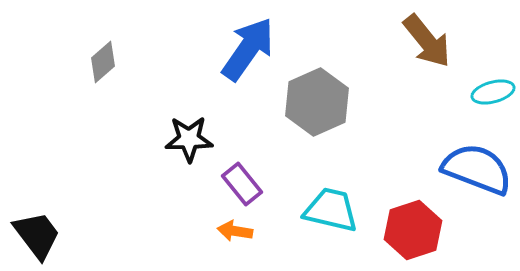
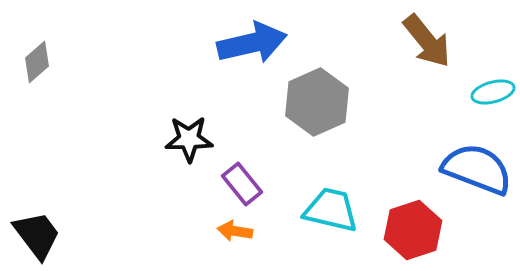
blue arrow: moved 4 px right, 6 px up; rotated 42 degrees clockwise
gray diamond: moved 66 px left
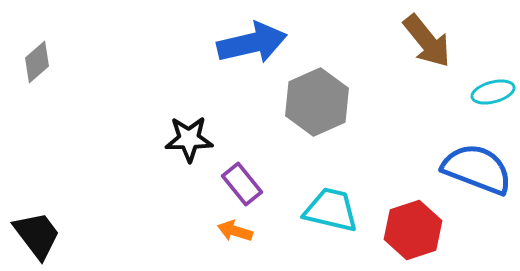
orange arrow: rotated 8 degrees clockwise
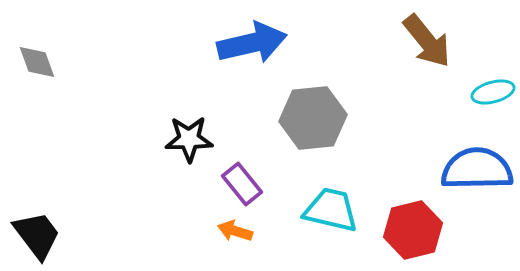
gray diamond: rotated 69 degrees counterclockwise
gray hexagon: moved 4 px left, 16 px down; rotated 18 degrees clockwise
blue semicircle: rotated 22 degrees counterclockwise
red hexagon: rotated 4 degrees clockwise
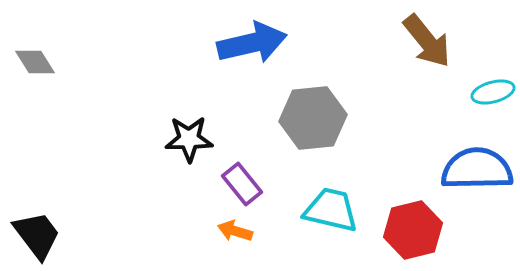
gray diamond: moved 2 px left; rotated 12 degrees counterclockwise
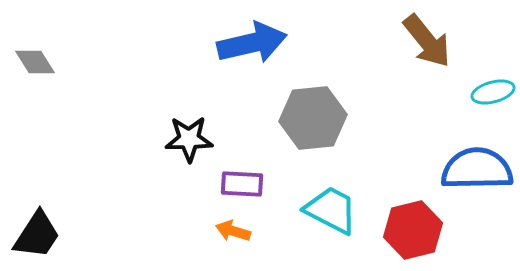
purple rectangle: rotated 48 degrees counterclockwise
cyan trapezoid: rotated 14 degrees clockwise
orange arrow: moved 2 px left
black trapezoid: rotated 70 degrees clockwise
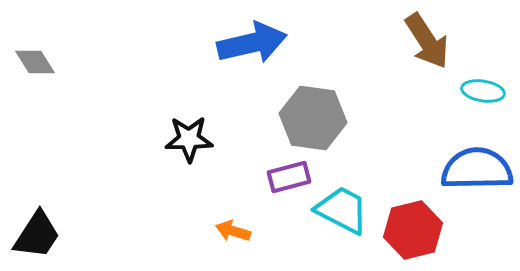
brown arrow: rotated 6 degrees clockwise
cyan ellipse: moved 10 px left, 1 px up; rotated 24 degrees clockwise
gray hexagon: rotated 14 degrees clockwise
purple rectangle: moved 47 px right, 7 px up; rotated 18 degrees counterclockwise
cyan trapezoid: moved 11 px right
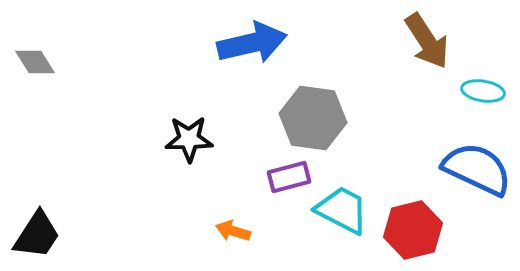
blue semicircle: rotated 26 degrees clockwise
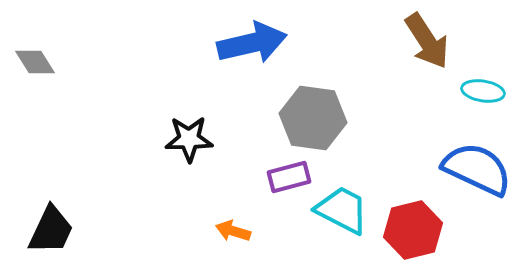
black trapezoid: moved 14 px right, 5 px up; rotated 8 degrees counterclockwise
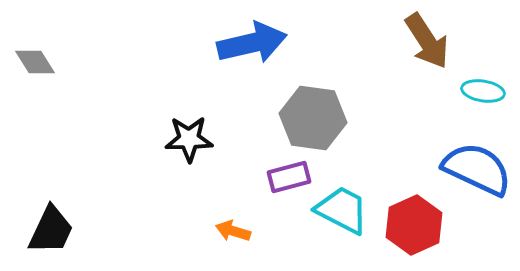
red hexagon: moved 1 px right, 5 px up; rotated 10 degrees counterclockwise
